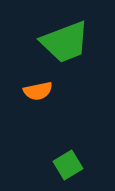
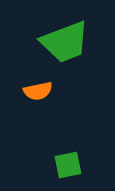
green square: rotated 20 degrees clockwise
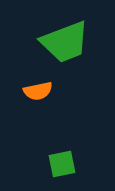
green square: moved 6 px left, 1 px up
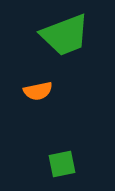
green trapezoid: moved 7 px up
